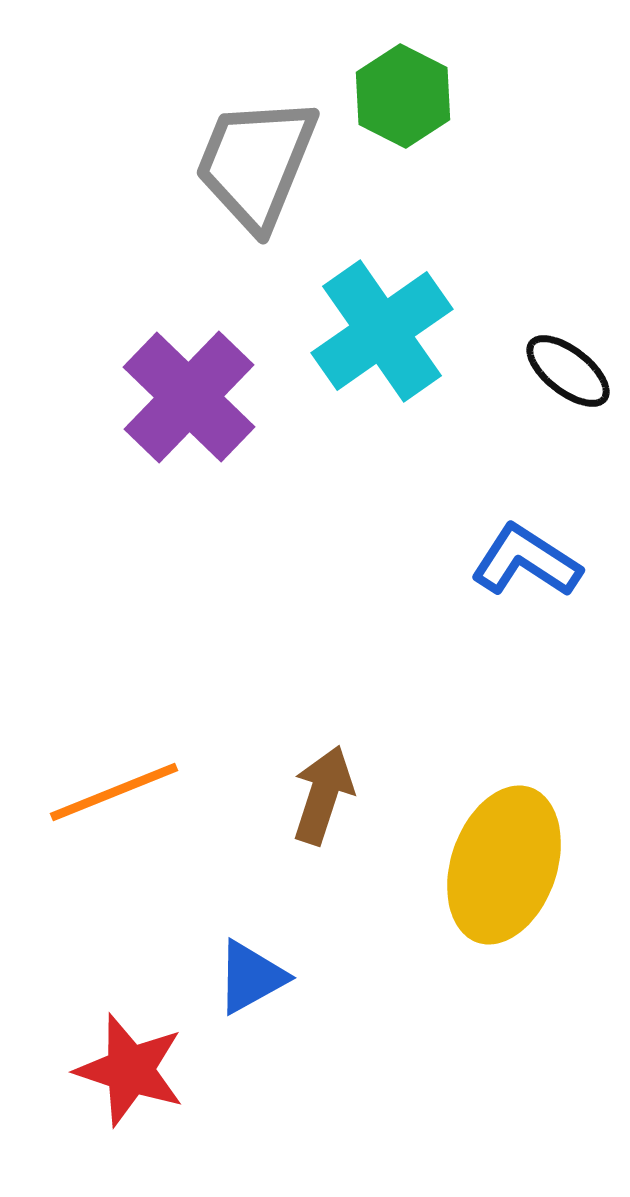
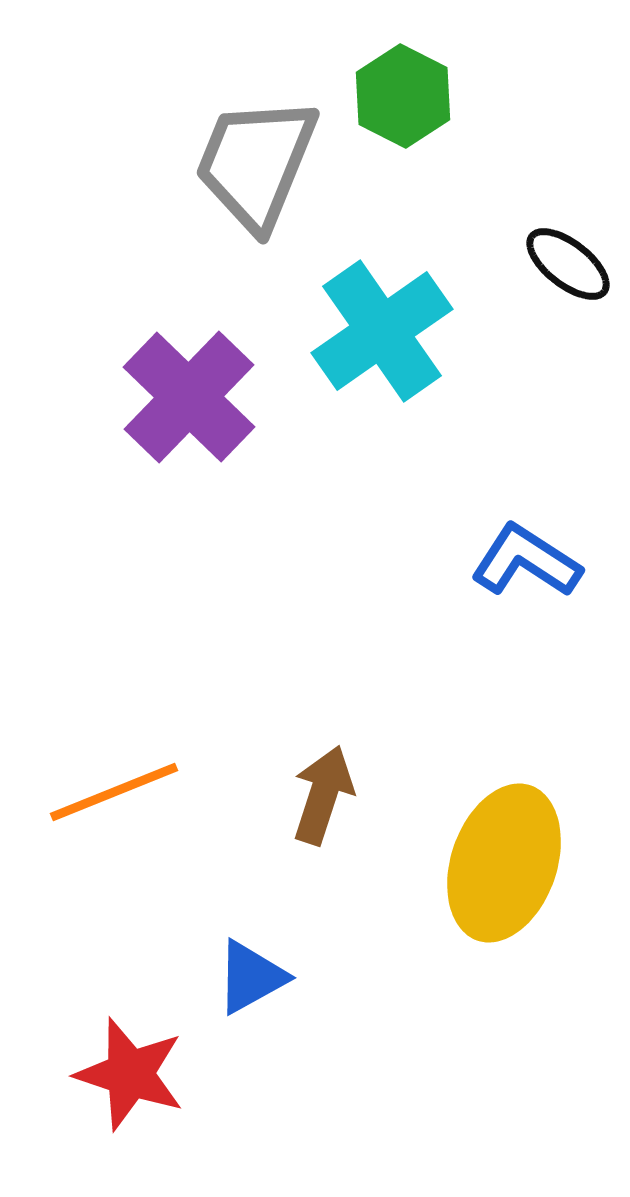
black ellipse: moved 107 px up
yellow ellipse: moved 2 px up
red star: moved 4 px down
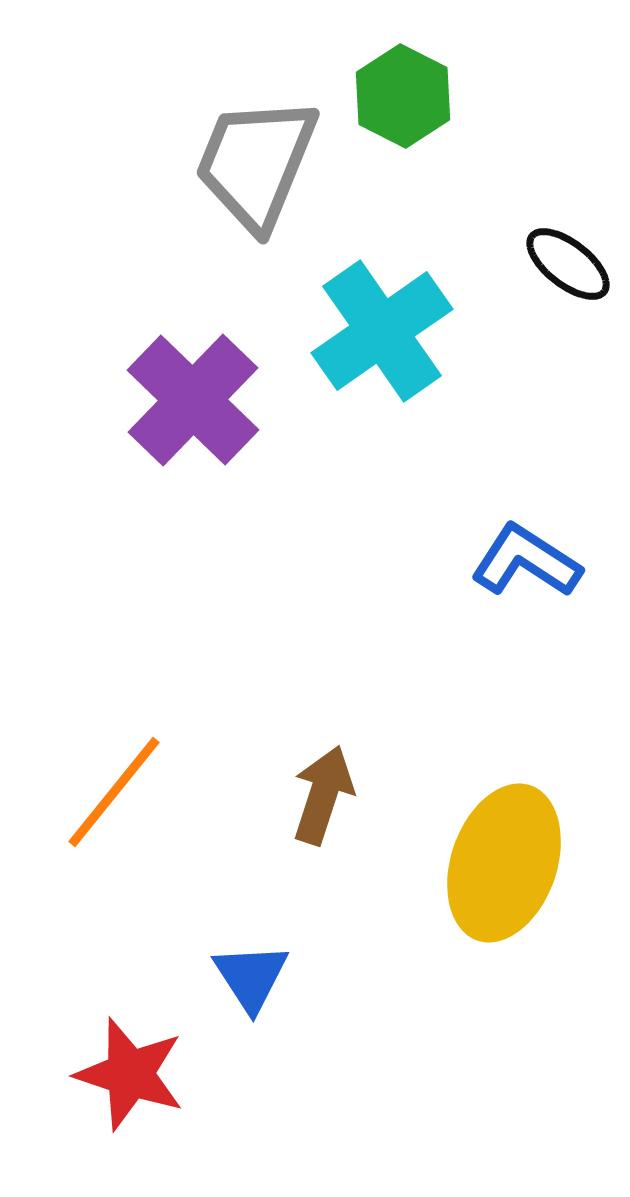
purple cross: moved 4 px right, 3 px down
orange line: rotated 29 degrees counterclockwise
blue triangle: rotated 34 degrees counterclockwise
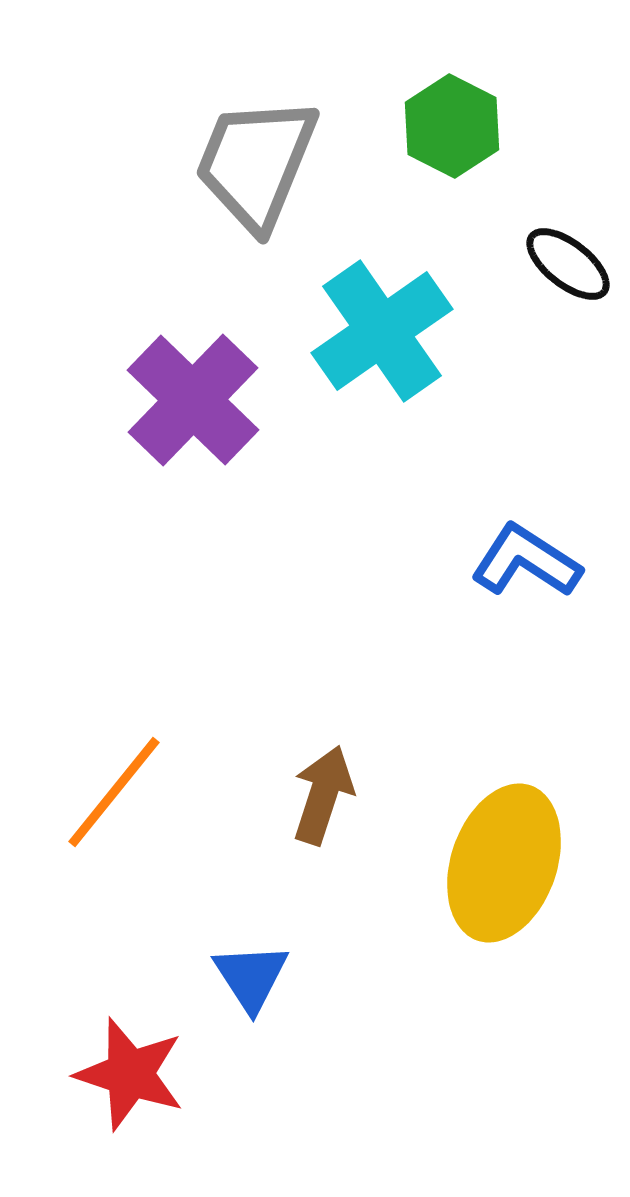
green hexagon: moved 49 px right, 30 px down
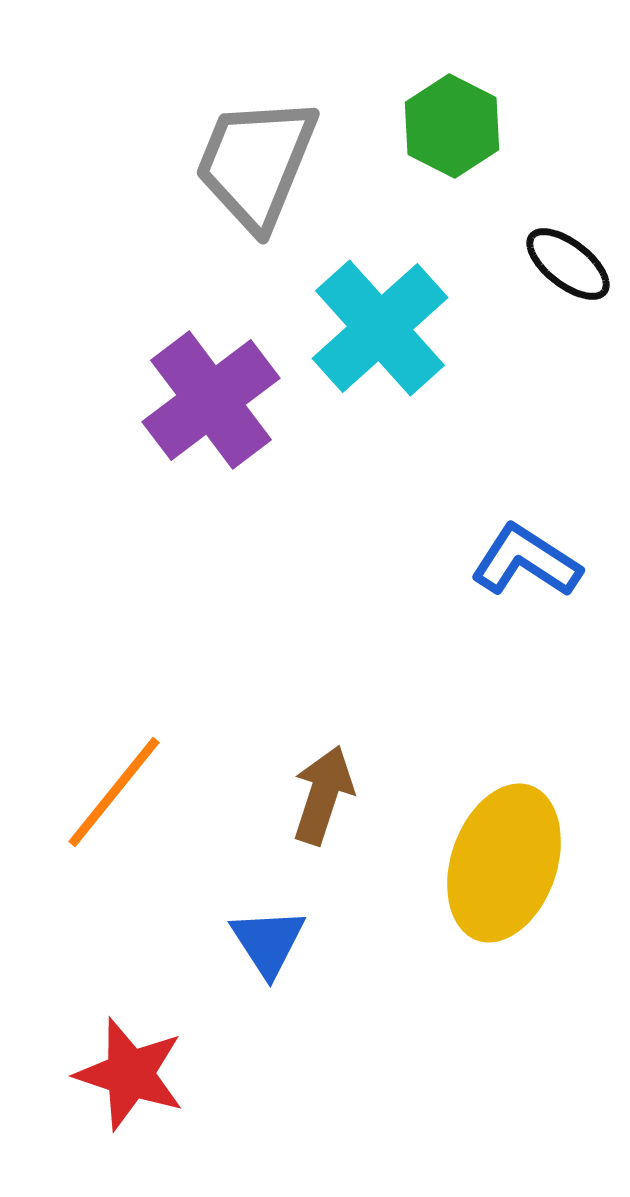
cyan cross: moved 2 px left, 3 px up; rotated 7 degrees counterclockwise
purple cross: moved 18 px right; rotated 9 degrees clockwise
blue triangle: moved 17 px right, 35 px up
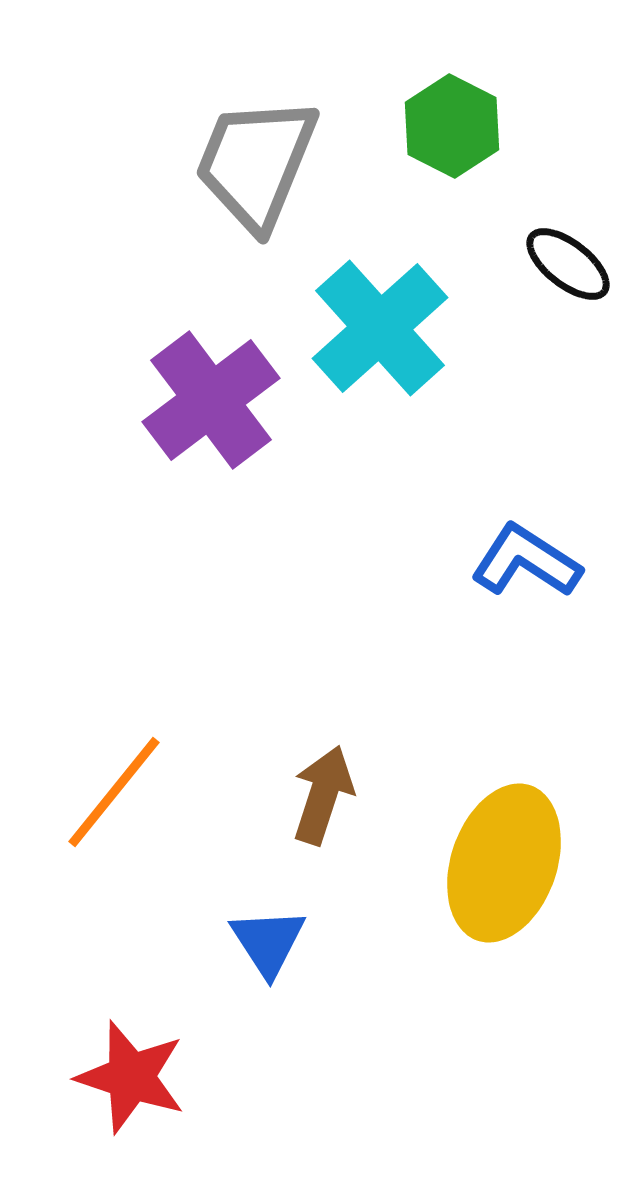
red star: moved 1 px right, 3 px down
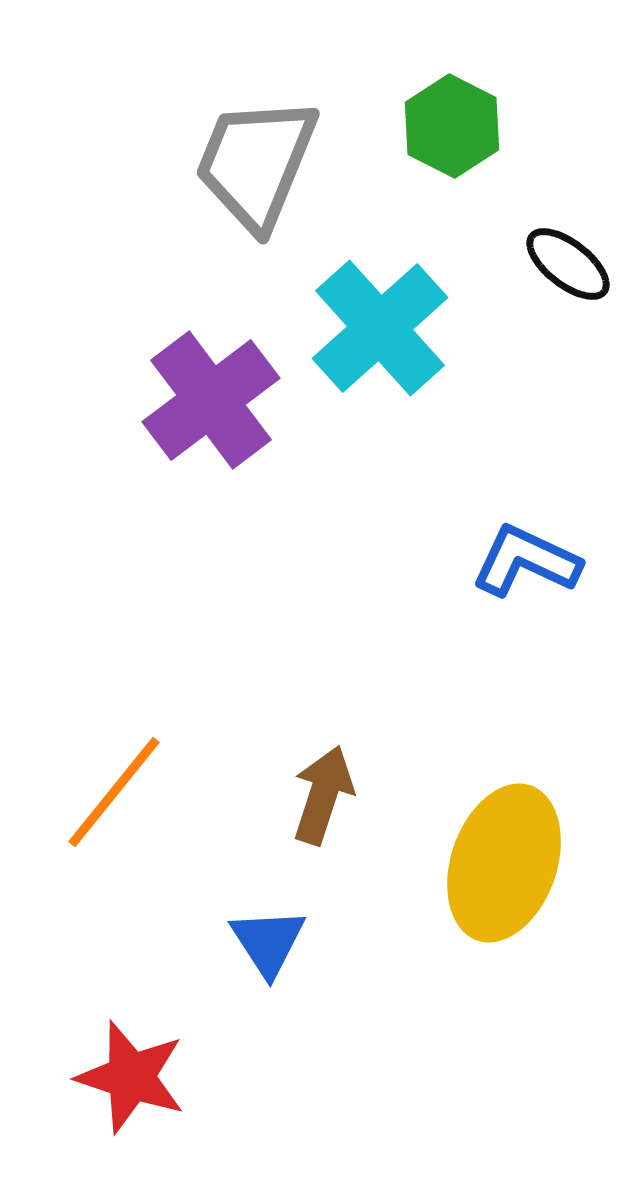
blue L-shape: rotated 8 degrees counterclockwise
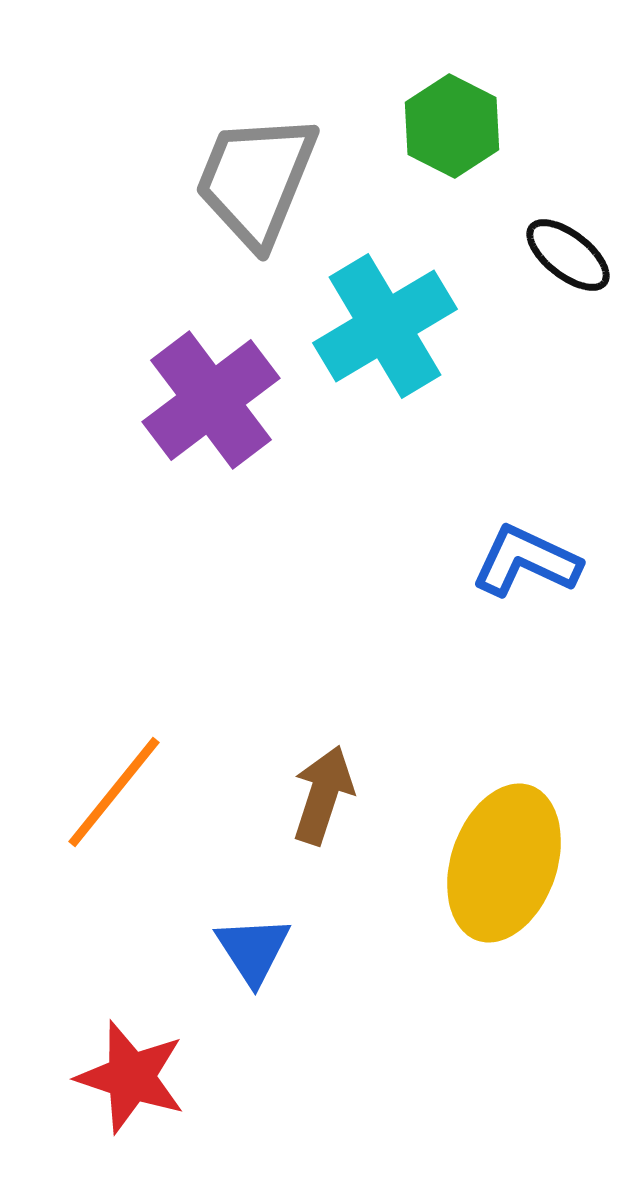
gray trapezoid: moved 17 px down
black ellipse: moved 9 px up
cyan cross: moved 5 px right, 2 px up; rotated 11 degrees clockwise
blue triangle: moved 15 px left, 8 px down
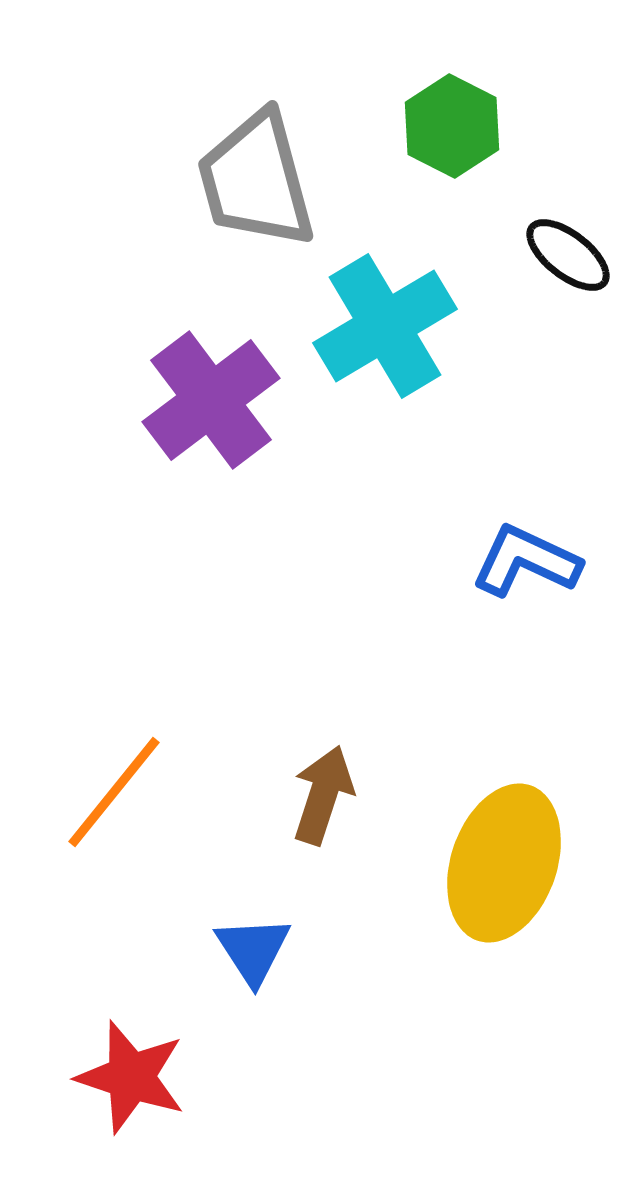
gray trapezoid: rotated 37 degrees counterclockwise
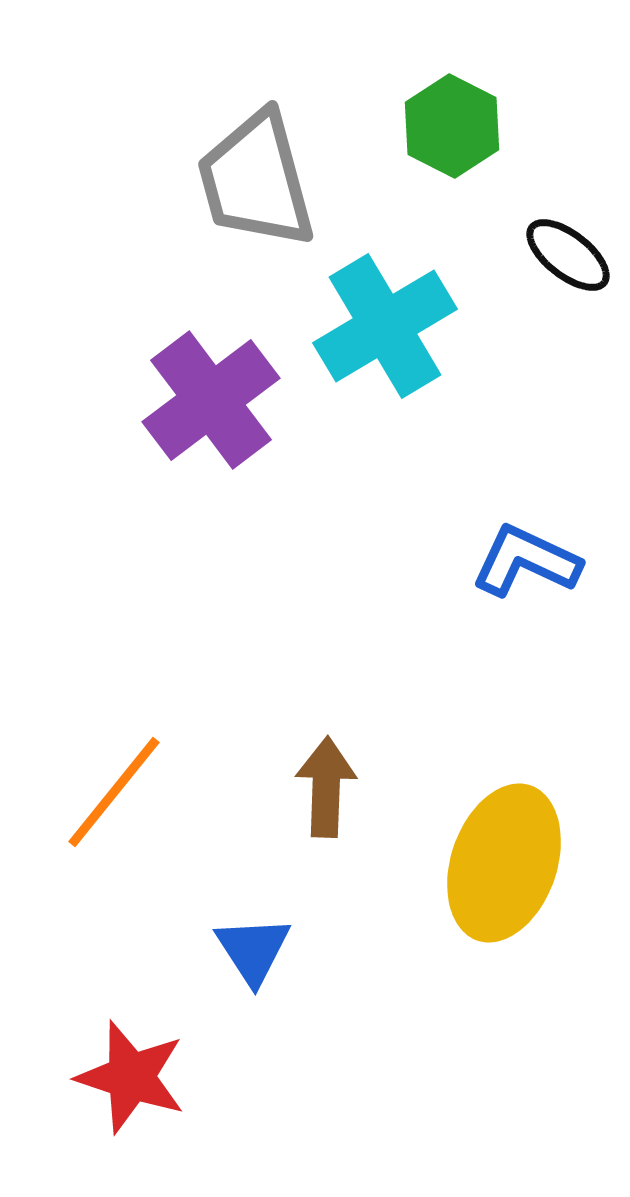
brown arrow: moved 3 px right, 8 px up; rotated 16 degrees counterclockwise
